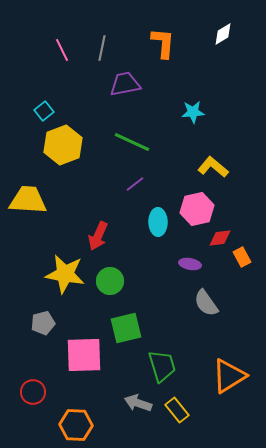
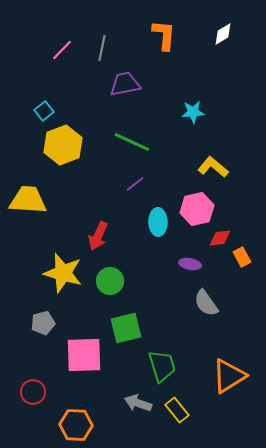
orange L-shape: moved 1 px right, 8 px up
pink line: rotated 70 degrees clockwise
yellow star: moved 2 px left, 1 px up; rotated 6 degrees clockwise
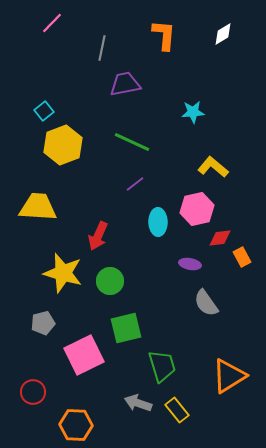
pink line: moved 10 px left, 27 px up
yellow trapezoid: moved 10 px right, 7 px down
pink square: rotated 24 degrees counterclockwise
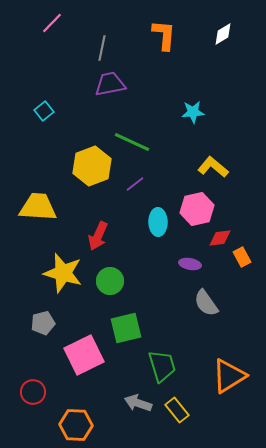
purple trapezoid: moved 15 px left
yellow hexagon: moved 29 px right, 21 px down
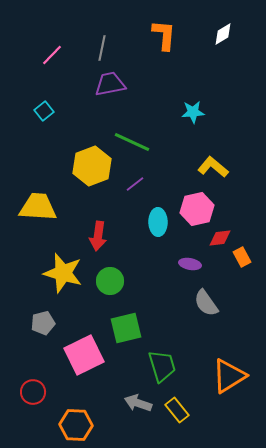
pink line: moved 32 px down
red arrow: rotated 16 degrees counterclockwise
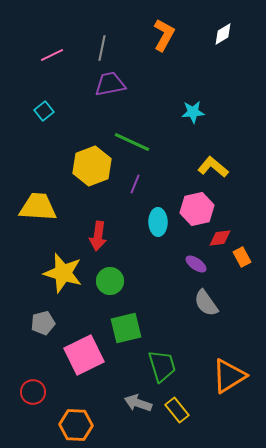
orange L-shape: rotated 24 degrees clockwise
pink line: rotated 20 degrees clockwise
purple line: rotated 30 degrees counterclockwise
purple ellipse: moved 6 px right; rotated 25 degrees clockwise
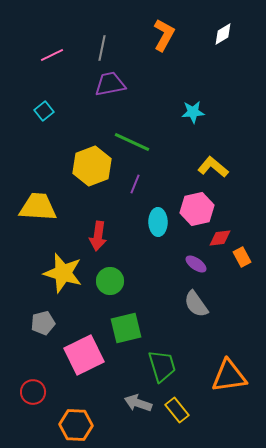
gray semicircle: moved 10 px left, 1 px down
orange triangle: rotated 24 degrees clockwise
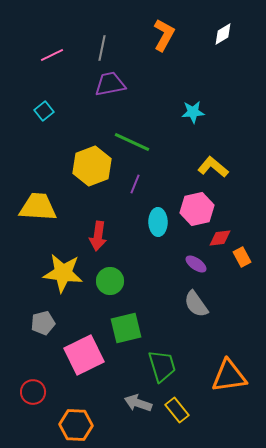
yellow star: rotated 9 degrees counterclockwise
